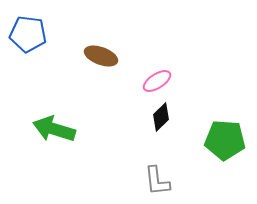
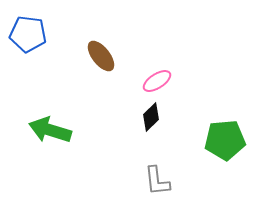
brown ellipse: rotated 32 degrees clockwise
black diamond: moved 10 px left
green arrow: moved 4 px left, 1 px down
green pentagon: rotated 9 degrees counterclockwise
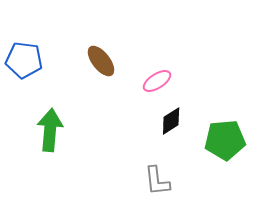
blue pentagon: moved 4 px left, 26 px down
brown ellipse: moved 5 px down
black diamond: moved 20 px right, 4 px down; rotated 12 degrees clockwise
green arrow: rotated 78 degrees clockwise
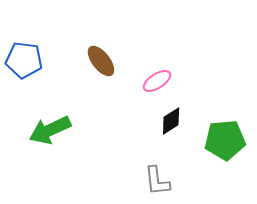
green arrow: rotated 120 degrees counterclockwise
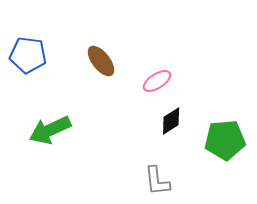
blue pentagon: moved 4 px right, 5 px up
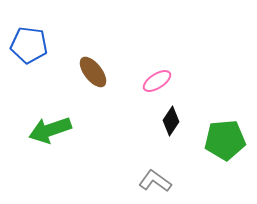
blue pentagon: moved 1 px right, 10 px up
brown ellipse: moved 8 px left, 11 px down
black diamond: rotated 24 degrees counterclockwise
green arrow: rotated 6 degrees clockwise
gray L-shape: moved 2 px left; rotated 132 degrees clockwise
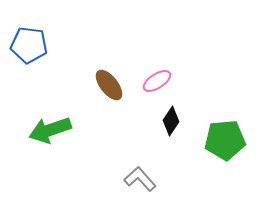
brown ellipse: moved 16 px right, 13 px down
gray L-shape: moved 15 px left, 2 px up; rotated 12 degrees clockwise
